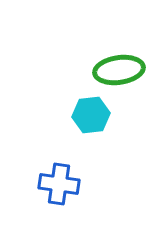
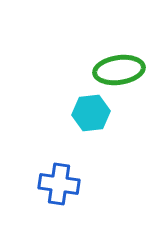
cyan hexagon: moved 2 px up
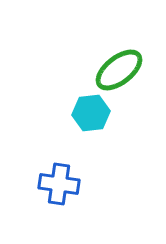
green ellipse: rotated 30 degrees counterclockwise
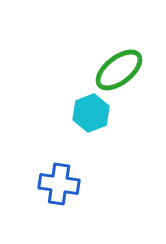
cyan hexagon: rotated 15 degrees counterclockwise
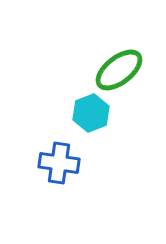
blue cross: moved 21 px up
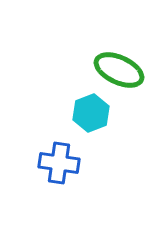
green ellipse: rotated 63 degrees clockwise
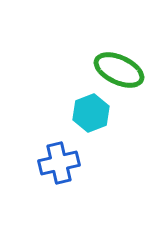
blue cross: rotated 21 degrees counterclockwise
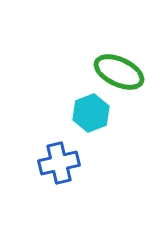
green ellipse: moved 2 px down
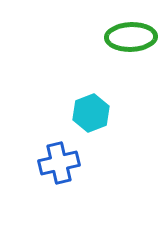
green ellipse: moved 12 px right, 35 px up; rotated 27 degrees counterclockwise
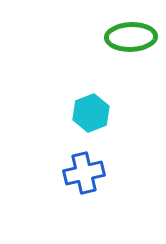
blue cross: moved 25 px right, 10 px down
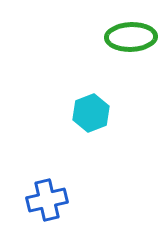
blue cross: moved 37 px left, 27 px down
